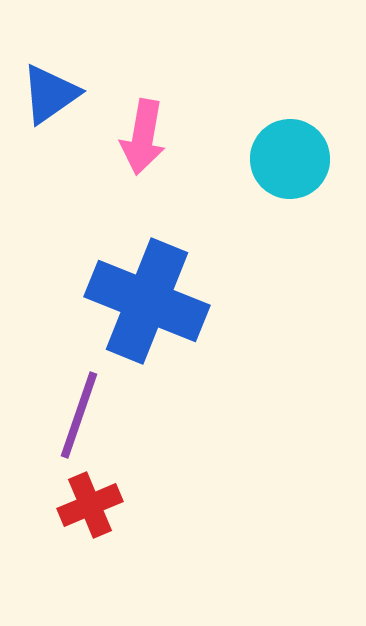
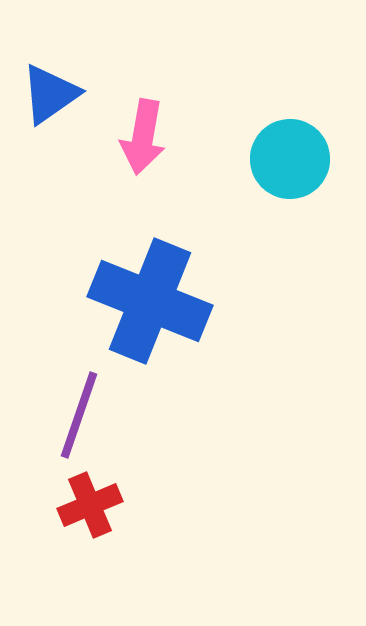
blue cross: moved 3 px right
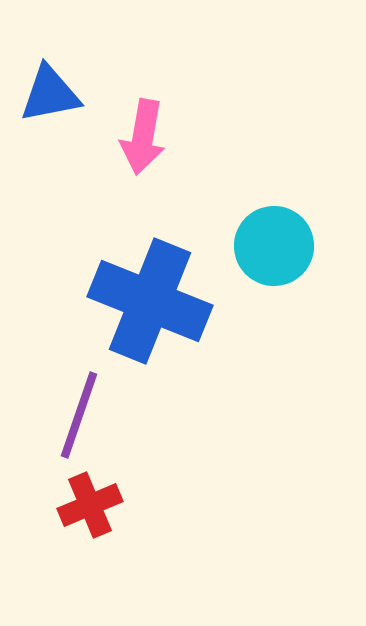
blue triangle: rotated 24 degrees clockwise
cyan circle: moved 16 px left, 87 px down
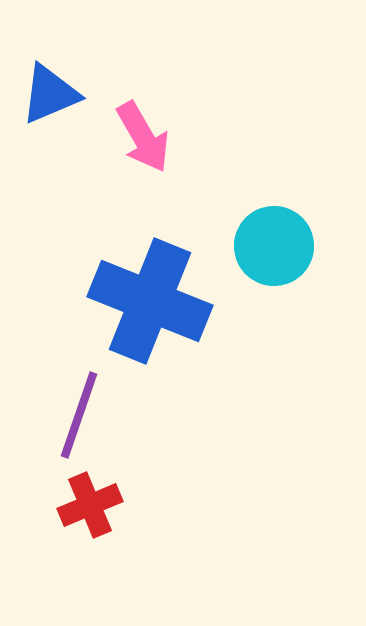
blue triangle: rotated 12 degrees counterclockwise
pink arrow: rotated 40 degrees counterclockwise
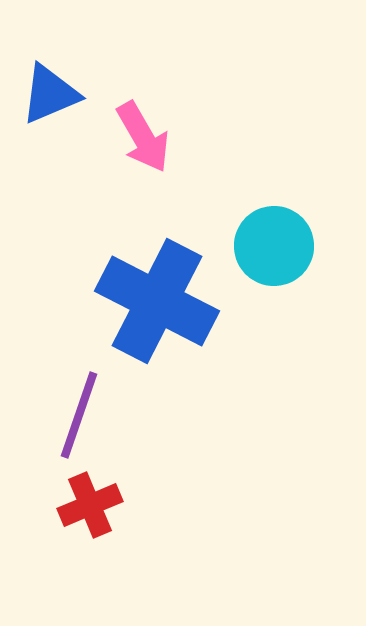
blue cross: moved 7 px right; rotated 5 degrees clockwise
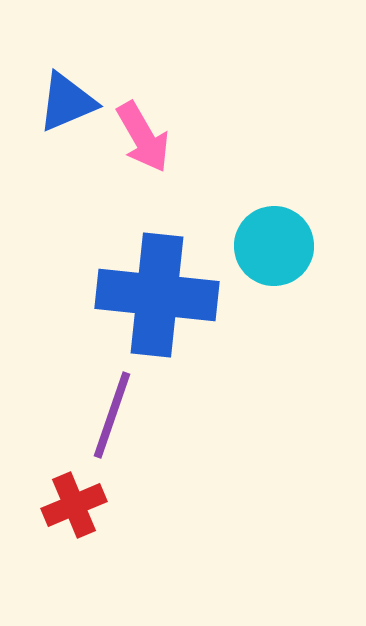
blue triangle: moved 17 px right, 8 px down
blue cross: moved 6 px up; rotated 21 degrees counterclockwise
purple line: moved 33 px right
red cross: moved 16 px left
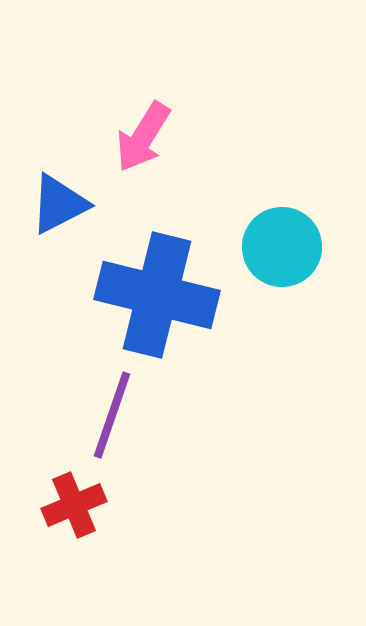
blue triangle: moved 8 px left, 102 px down; rotated 4 degrees counterclockwise
pink arrow: rotated 62 degrees clockwise
cyan circle: moved 8 px right, 1 px down
blue cross: rotated 8 degrees clockwise
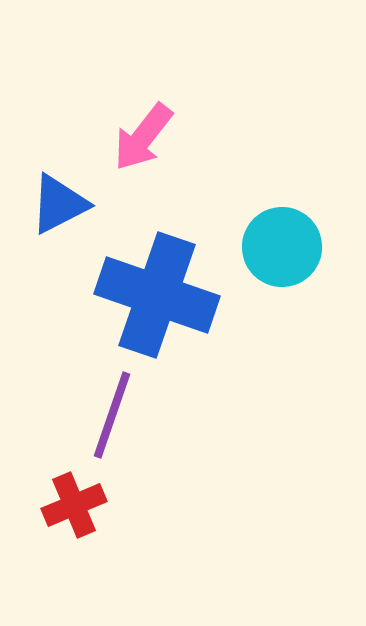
pink arrow: rotated 6 degrees clockwise
blue cross: rotated 5 degrees clockwise
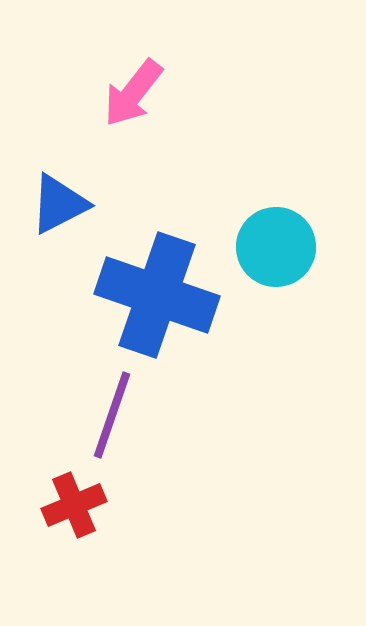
pink arrow: moved 10 px left, 44 px up
cyan circle: moved 6 px left
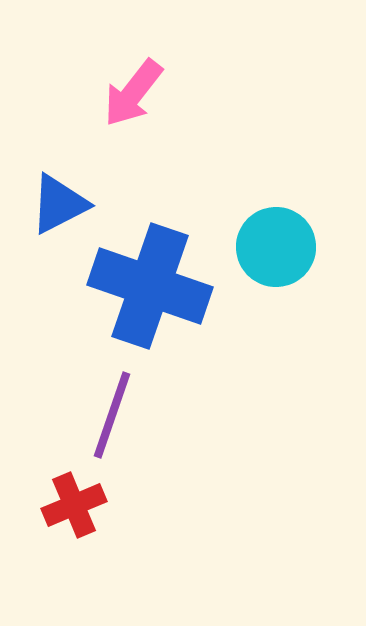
blue cross: moved 7 px left, 9 px up
